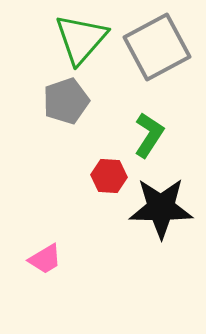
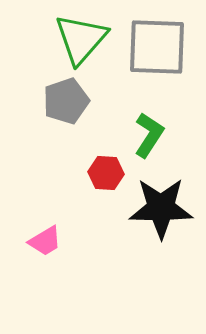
gray square: rotated 30 degrees clockwise
red hexagon: moved 3 px left, 3 px up
pink trapezoid: moved 18 px up
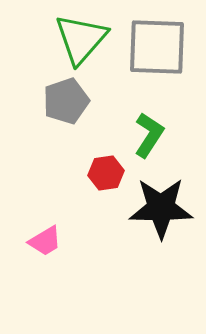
red hexagon: rotated 12 degrees counterclockwise
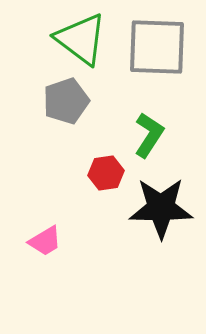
green triangle: rotated 34 degrees counterclockwise
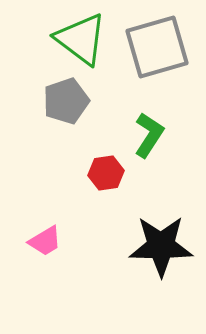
gray square: rotated 18 degrees counterclockwise
black star: moved 38 px down
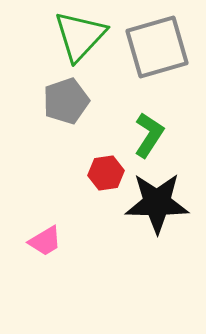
green triangle: moved 1 px left, 3 px up; rotated 36 degrees clockwise
black star: moved 4 px left, 43 px up
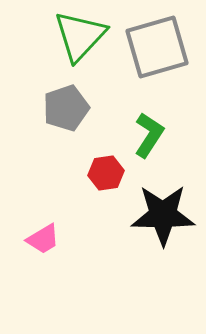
gray pentagon: moved 7 px down
black star: moved 6 px right, 12 px down
pink trapezoid: moved 2 px left, 2 px up
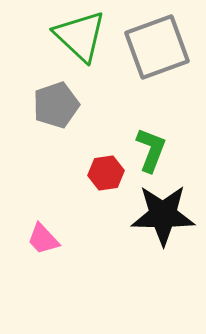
green triangle: rotated 30 degrees counterclockwise
gray square: rotated 4 degrees counterclockwise
gray pentagon: moved 10 px left, 3 px up
green L-shape: moved 2 px right, 15 px down; rotated 12 degrees counterclockwise
pink trapezoid: rotated 78 degrees clockwise
